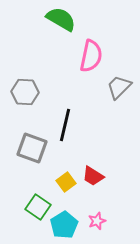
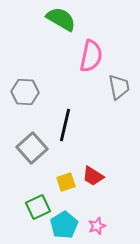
gray trapezoid: rotated 124 degrees clockwise
gray square: rotated 28 degrees clockwise
yellow square: rotated 18 degrees clockwise
green square: rotated 30 degrees clockwise
pink star: moved 5 px down
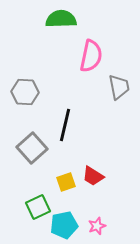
green semicircle: rotated 32 degrees counterclockwise
cyan pentagon: rotated 20 degrees clockwise
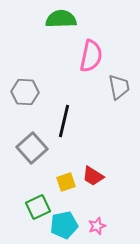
black line: moved 1 px left, 4 px up
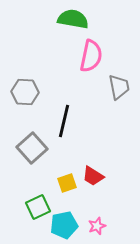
green semicircle: moved 12 px right; rotated 12 degrees clockwise
yellow square: moved 1 px right, 1 px down
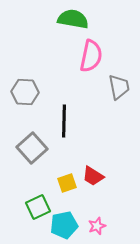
black line: rotated 12 degrees counterclockwise
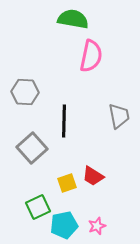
gray trapezoid: moved 29 px down
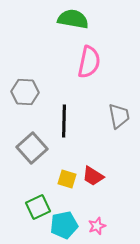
pink semicircle: moved 2 px left, 6 px down
yellow square: moved 4 px up; rotated 36 degrees clockwise
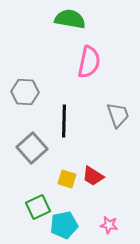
green semicircle: moved 3 px left
gray trapezoid: moved 1 px left, 1 px up; rotated 8 degrees counterclockwise
pink star: moved 12 px right, 1 px up; rotated 30 degrees clockwise
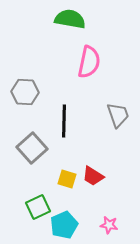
cyan pentagon: rotated 12 degrees counterclockwise
